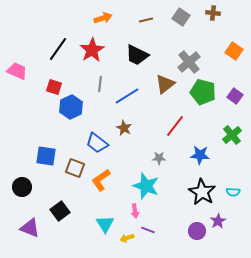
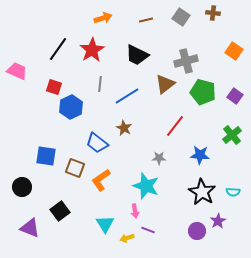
gray cross: moved 3 px left, 1 px up; rotated 25 degrees clockwise
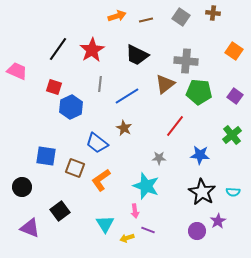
orange arrow: moved 14 px right, 2 px up
gray cross: rotated 20 degrees clockwise
green pentagon: moved 4 px left; rotated 10 degrees counterclockwise
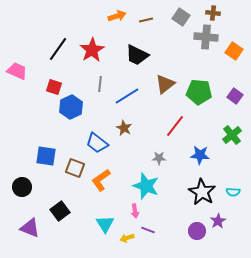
gray cross: moved 20 px right, 24 px up
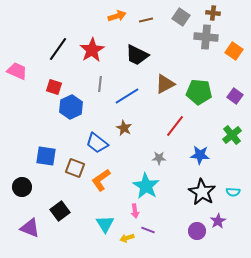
brown triangle: rotated 10 degrees clockwise
cyan star: rotated 12 degrees clockwise
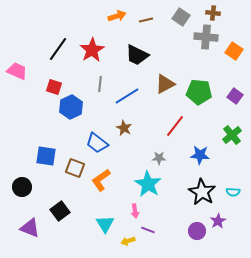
cyan star: moved 2 px right, 2 px up
yellow arrow: moved 1 px right, 3 px down
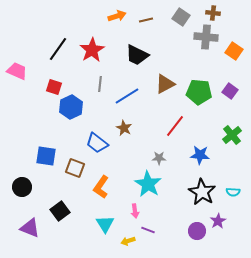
purple square: moved 5 px left, 5 px up
orange L-shape: moved 7 px down; rotated 20 degrees counterclockwise
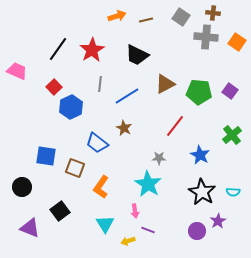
orange square: moved 3 px right, 9 px up
red square: rotated 28 degrees clockwise
blue star: rotated 24 degrees clockwise
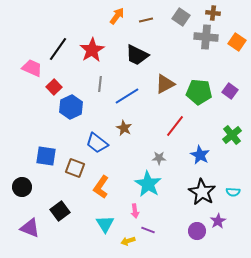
orange arrow: rotated 36 degrees counterclockwise
pink trapezoid: moved 15 px right, 3 px up
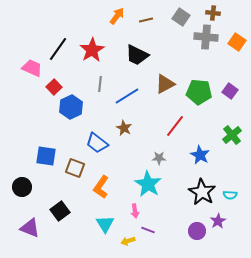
cyan semicircle: moved 3 px left, 3 px down
